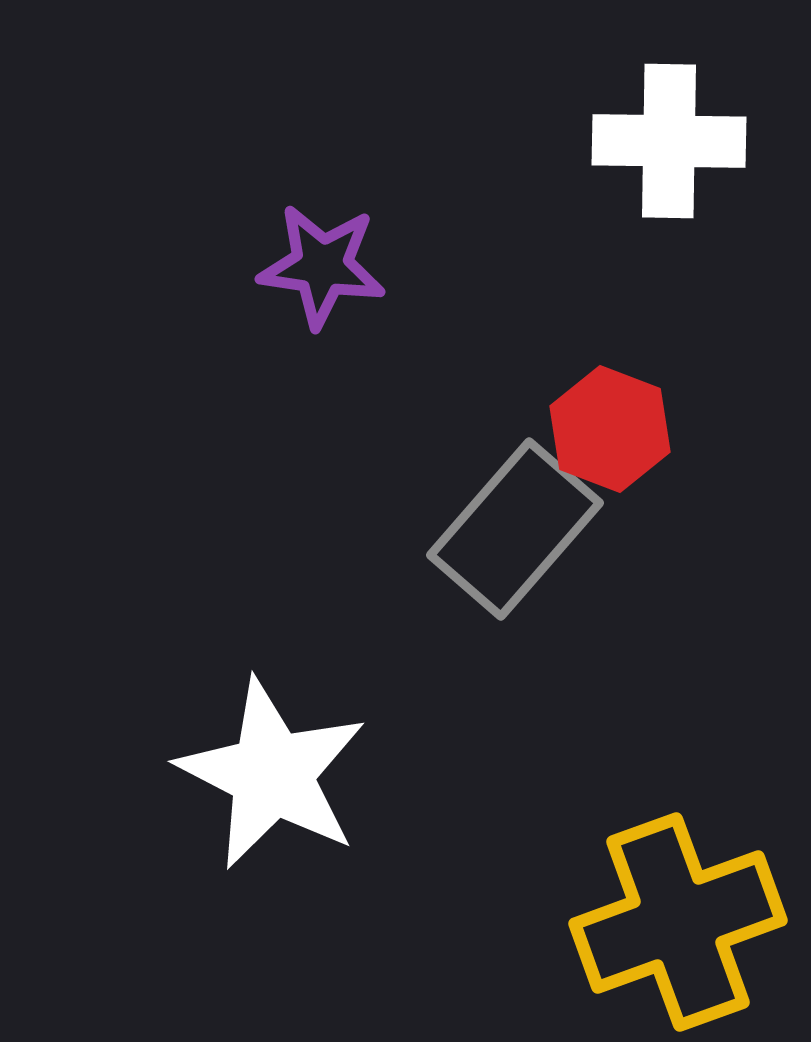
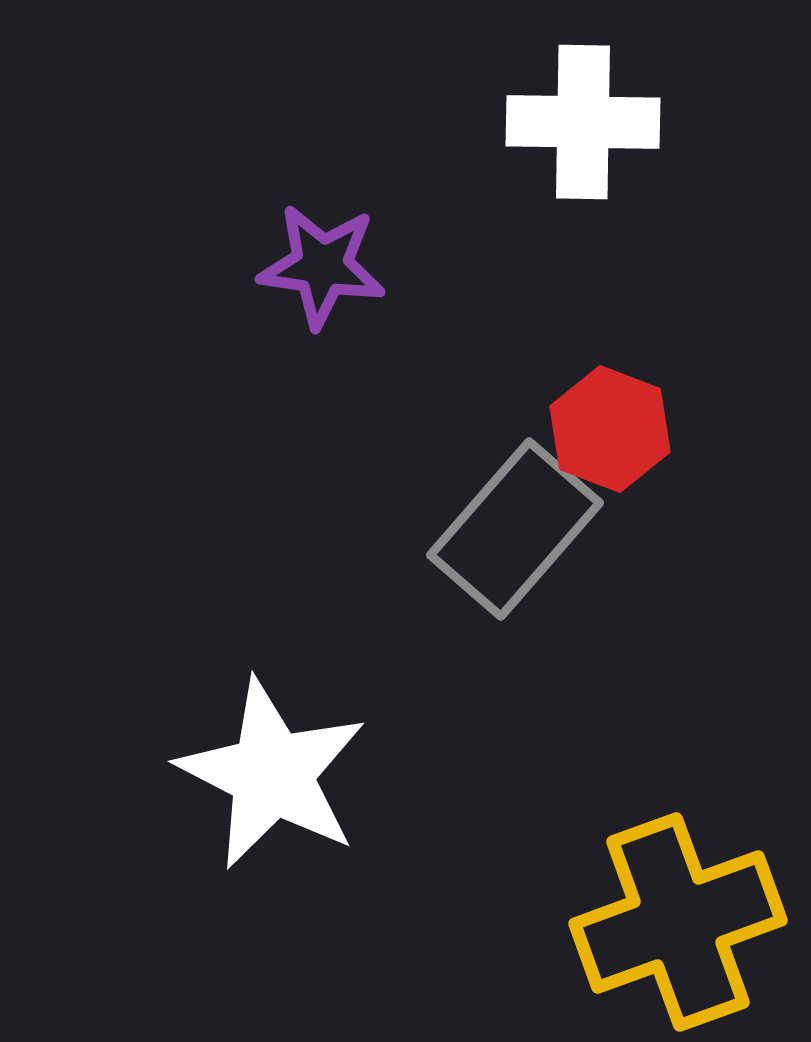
white cross: moved 86 px left, 19 px up
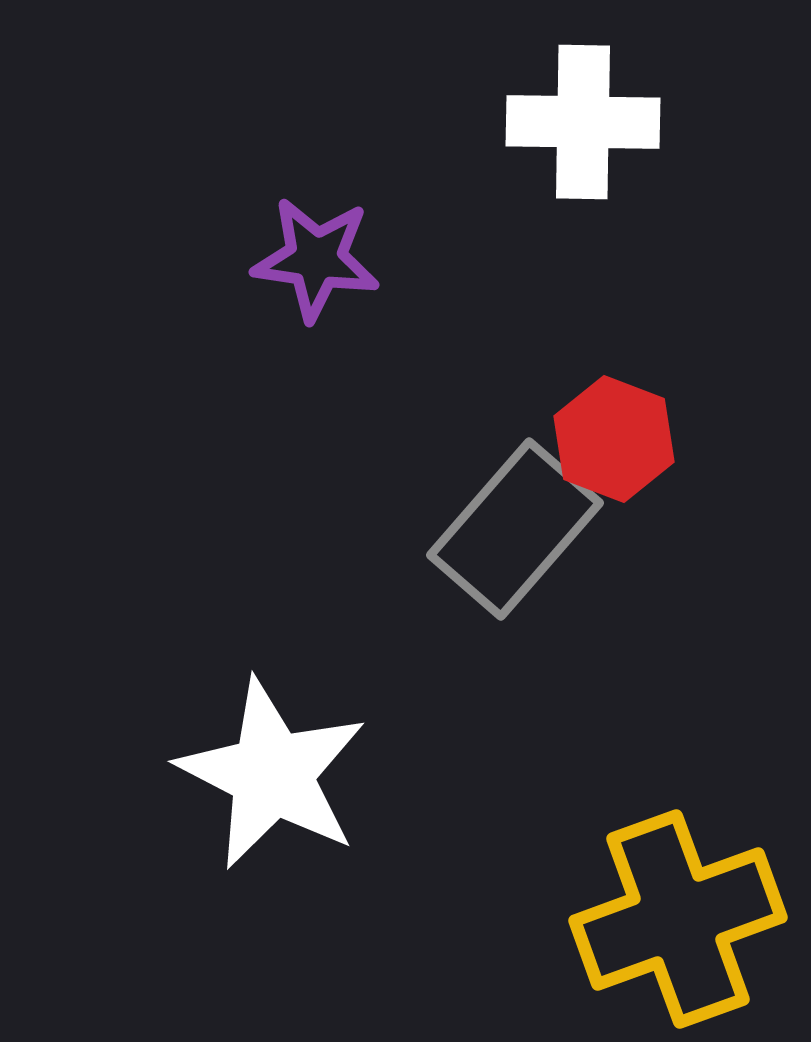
purple star: moved 6 px left, 7 px up
red hexagon: moved 4 px right, 10 px down
yellow cross: moved 3 px up
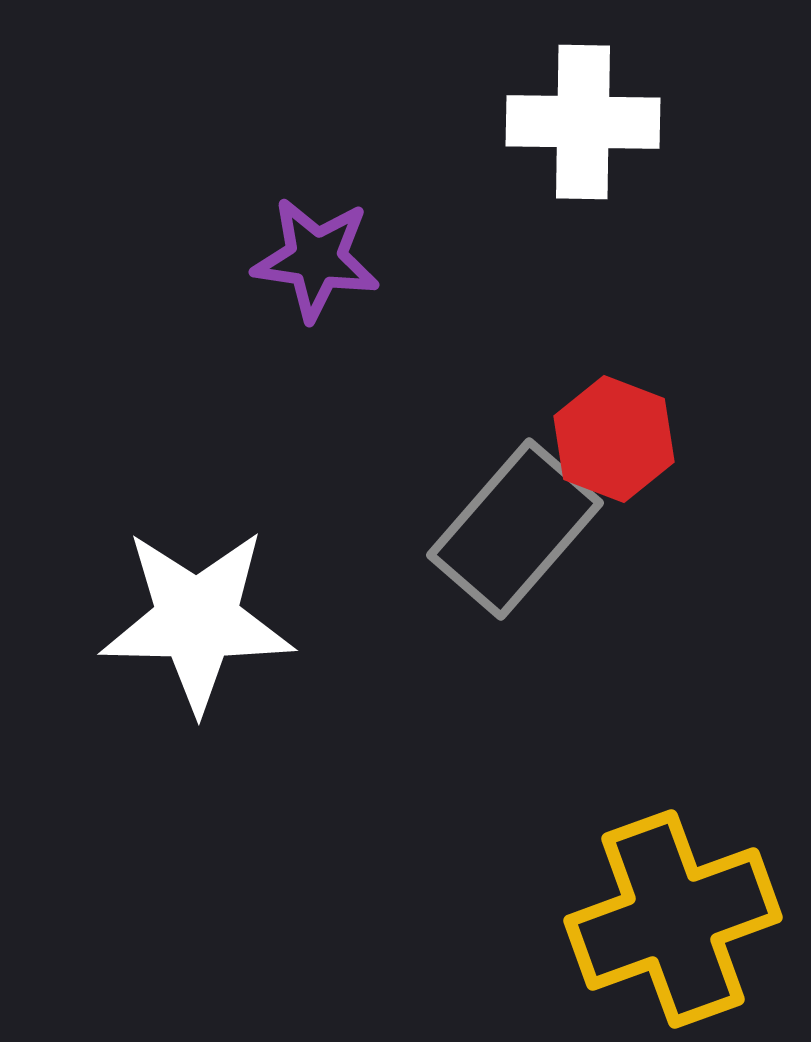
white star: moved 75 px left, 154 px up; rotated 26 degrees counterclockwise
yellow cross: moved 5 px left
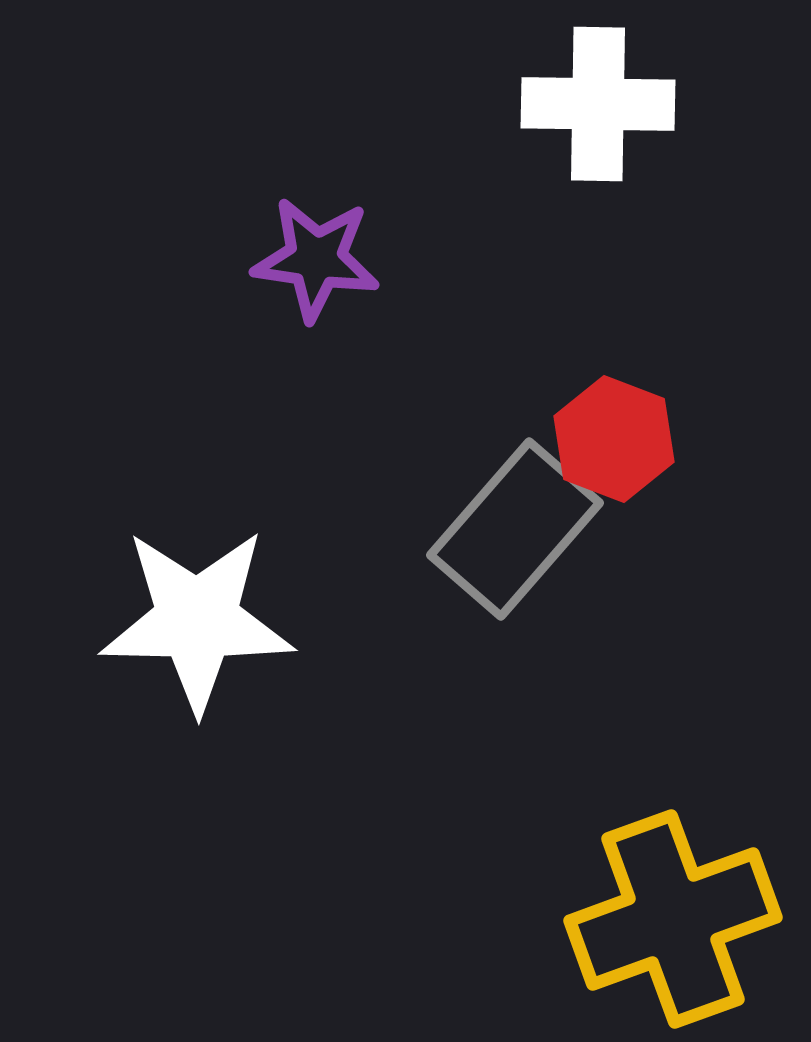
white cross: moved 15 px right, 18 px up
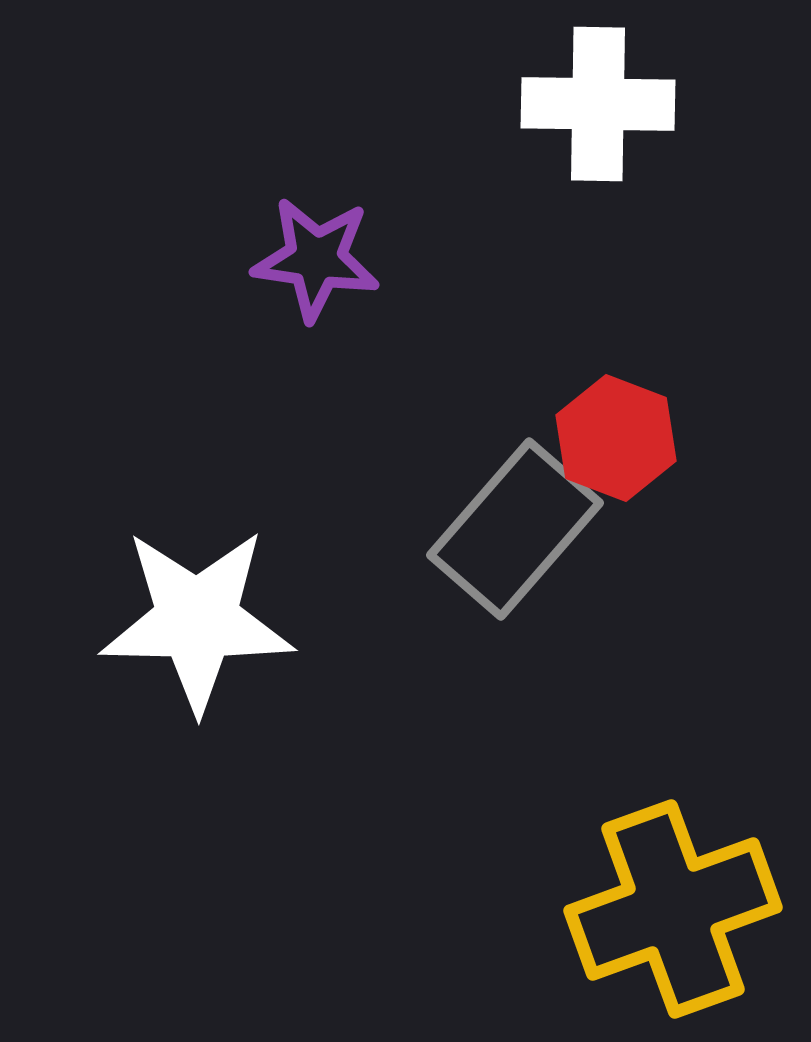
red hexagon: moved 2 px right, 1 px up
yellow cross: moved 10 px up
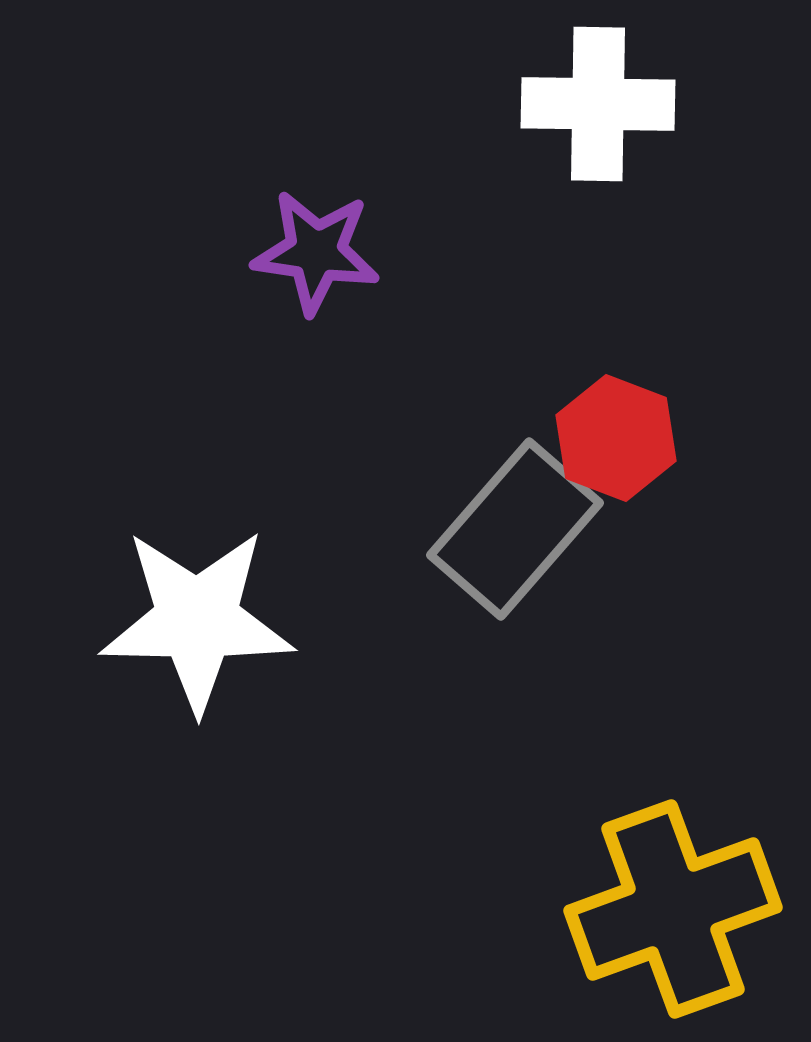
purple star: moved 7 px up
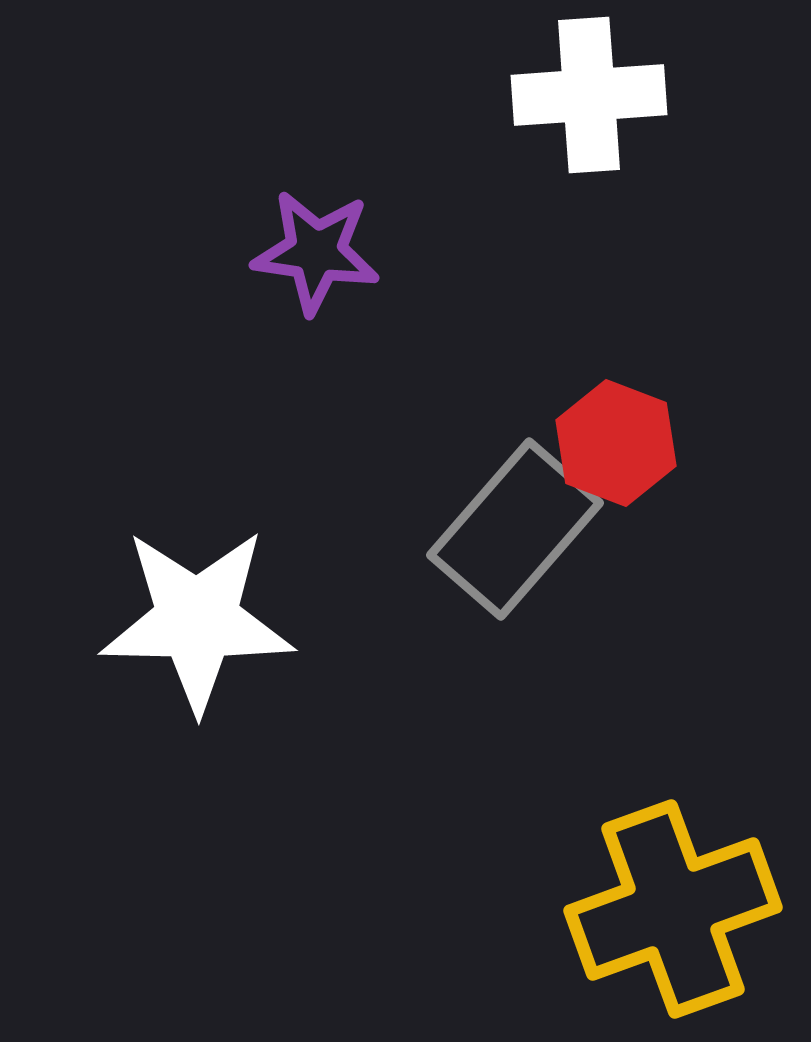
white cross: moved 9 px left, 9 px up; rotated 5 degrees counterclockwise
red hexagon: moved 5 px down
